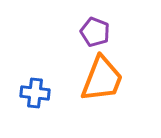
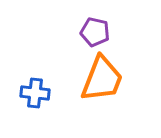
purple pentagon: rotated 8 degrees counterclockwise
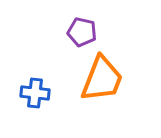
purple pentagon: moved 13 px left
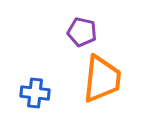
orange trapezoid: rotated 15 degrees counterclockwise
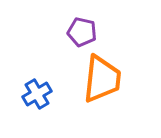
blue cross: moved 2 px right, 1 px down; rotated 36 degrees counterclockwise
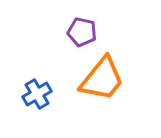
orange trapezoid: rotated 33 degrees clockwise
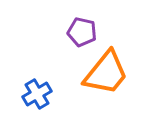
orange trapezoid: moved 4 px right, 6 px up
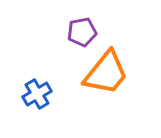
purple pentagon: rotated 24 degrees counterclockwise
